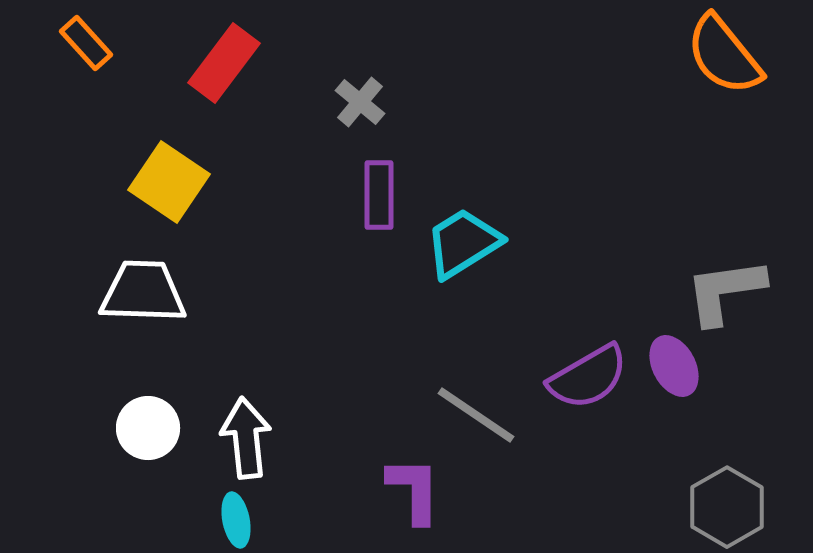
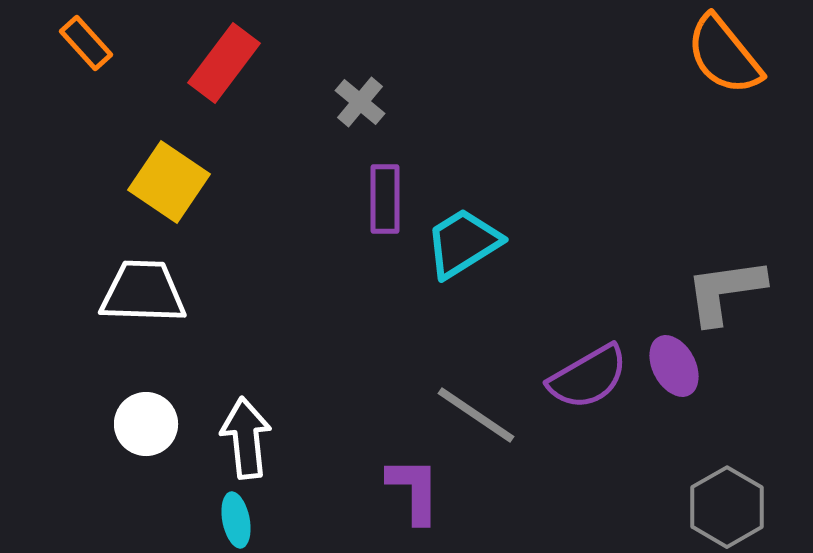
purple rectangle: moved 6 px right, 4 px down
white circle: moved 2 px left, 4 px up
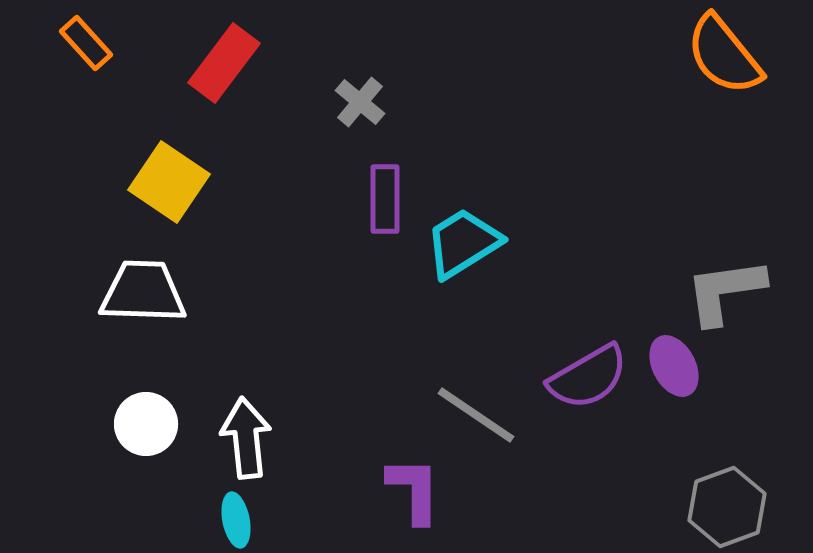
gray hexagon: rotated 10 degrees clockwise
